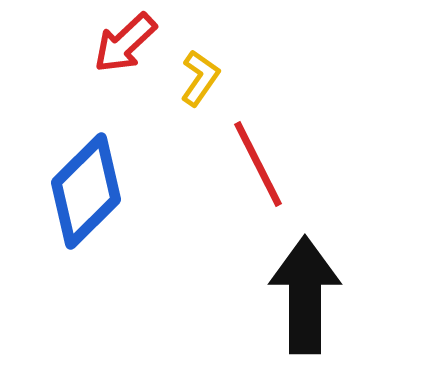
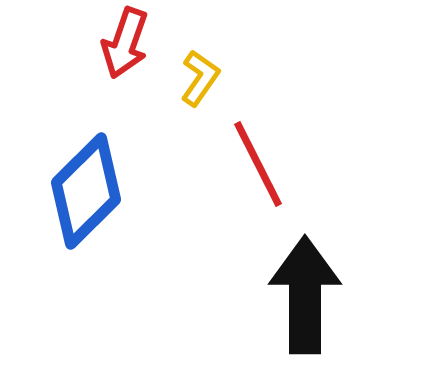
red arrow: rotated 28 degrees counterclockwise
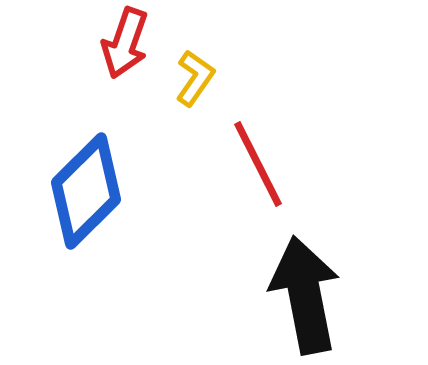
yellow L-shape: moved 5 px left
black arrow: rotated 11 degrees counterclockwise
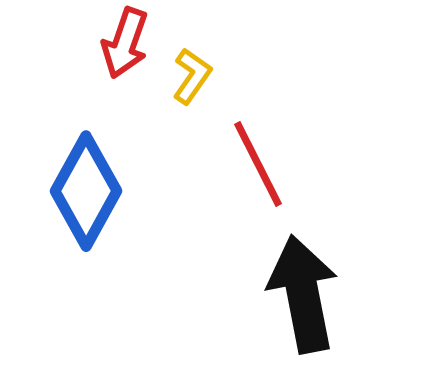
yellow L-shape: moved 3 px left, 2 px up
blue diamond: rotated 16 degrees counterclockwise
black arrow: moved 2 px left, 1 px up
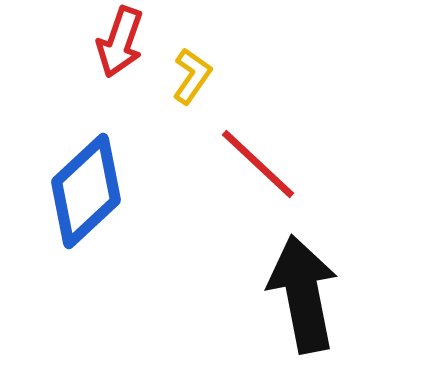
red arrow: moved 5 px left, 1 px up
red line: rotated 20 degrees counterclockwise
blue diamond: rotated 18 degrees clockwise
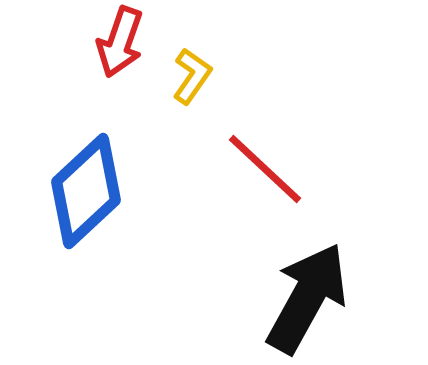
red line: moved 7 px right, 5 px down
black arrow: moved 4 px right, 4 px down; rotated 40 degrees clockwise
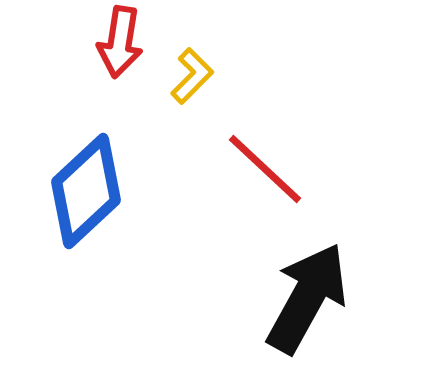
red arrow: rotated 10 degrees counterclockwise
yellow L-shape: rotated 10 degrees clockwise
